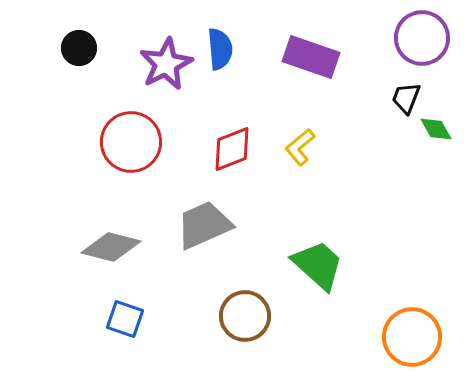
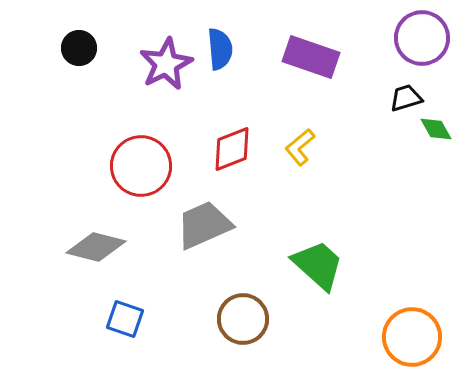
black trapezoid: rotated 52 degrees clockwise
red circle: moved 10 px right, 24 px down
gray diamond: moved 15 px left
brown circle: moved 2 px left, 3 px down
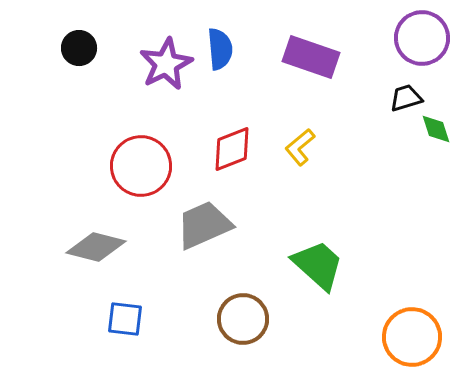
green diamond: rotated 12 degrees clockwise
blue square: rotated 12 degrees counterclockwise
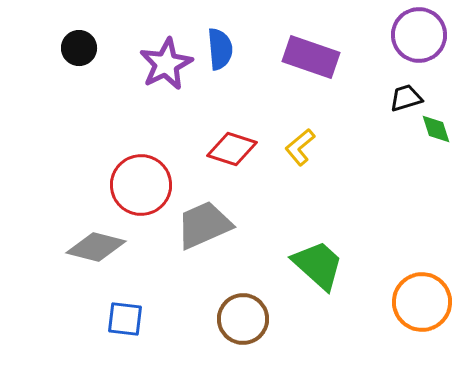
purple circle: moved 3 px left, 3 px up
red diamond: rotated 39 degrees clockwise
red circle: moved 19 px down
orange circle: moved 10 px right, 35 px up
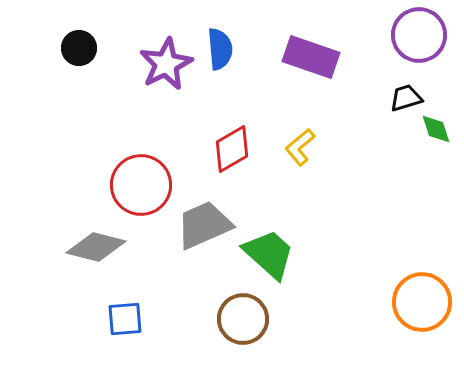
red diamond: rotated 48 degrees counterclockwise
green trapezoid: moved 49 px left, 11 px up
blue square: rotated 12 degrees counterclockwise
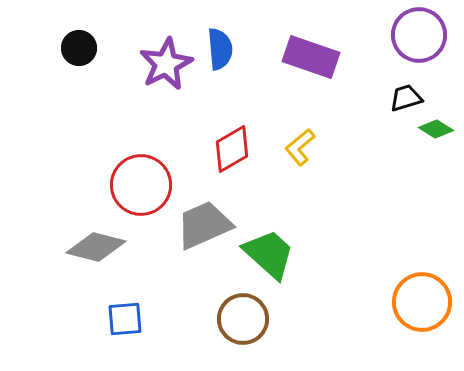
green diamond: rotated 40 degrees counterclockwise
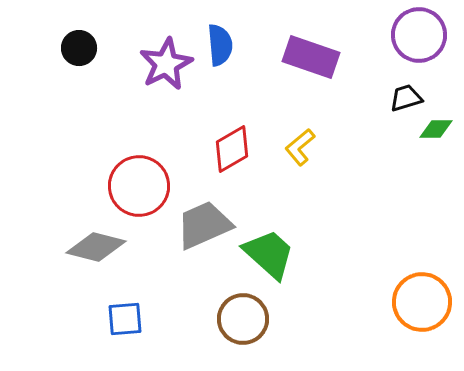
blue semicircle: moved 4 px up
green diamond: rotated 32 degrees counterclockwise
red circle: moved 2 px left, 1 px down
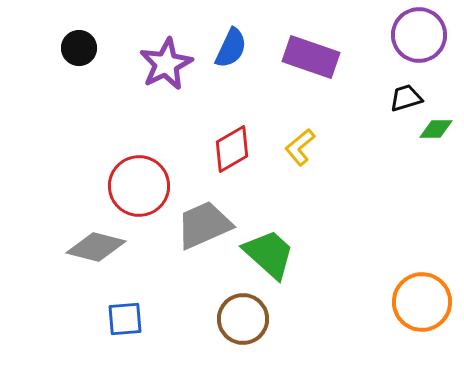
blue semicircle: moved 11 px right, 3 px down; rotated 30 degrees clockwise
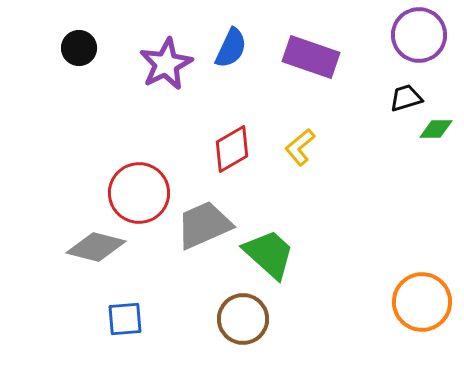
red circle: moved 7 px down
